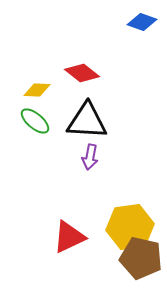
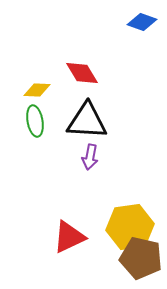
red diamond: rotated 20 degrees clockwise
green ellipse: rotated 40 degrees clockwise
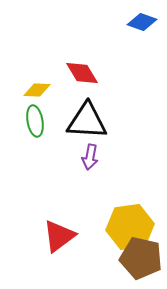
red triangle: moved 10 px left, 1 px up; rotated 12 degrees counterclockwise
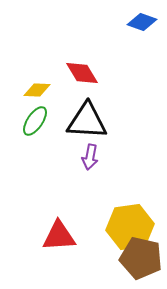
green ellipse: rotated 44 degrees clockwise
red triangle: rotated 33 degrees clockwise
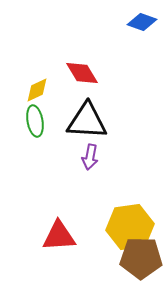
yellow diamond: rotated 28 degrees counterclockwise
green ellipse: rotated 44 degrees counterclockwise
brown pentagon: rotated 12 degrees counterclockwise
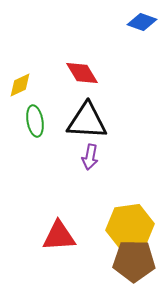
yellow diamond: moved 17 px left, 5 px up
brown pentagon: moved 7 px left, 3 px down
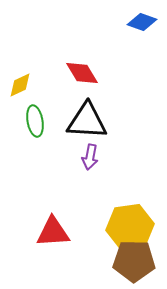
red triangle: moved 6 px left, 4 px up
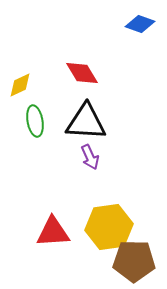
blue diamond: moved 2 px left, 2 px down
black triangle: moved 1 px left, 1 px down
purple arrow: rotated 35 degrees counterclockwise
yellow hexagon: moved 21 px left
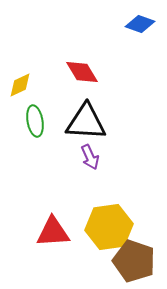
red diamond: moved 1 px up
brown pentagon: rotated 18 degrees clockwise
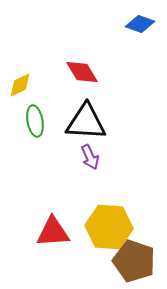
yellow hexagon: rotated 12 degrees clockwise
